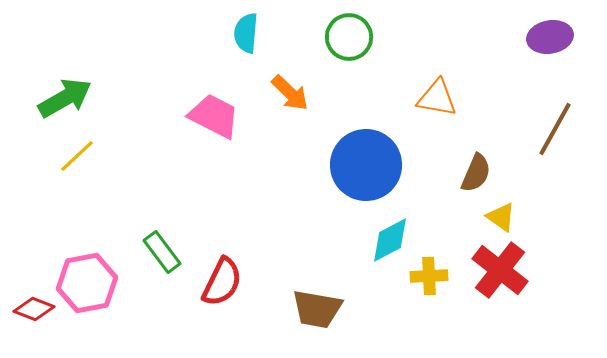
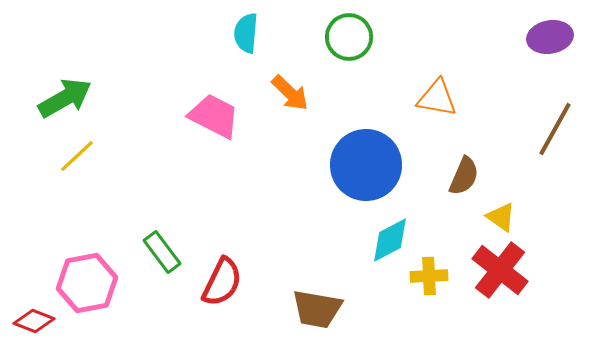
brown semicircle: moved 12 px left, 3 px down
red diamond: moved 12 px down
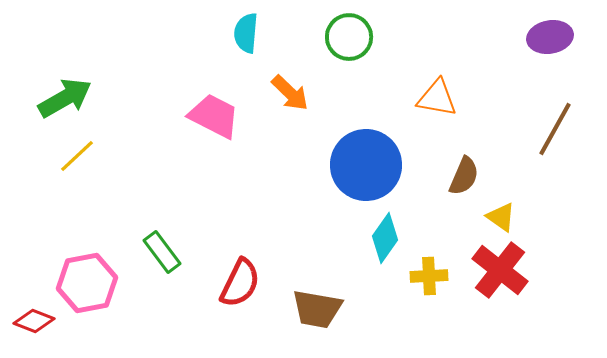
cyan diamond: moved 5 px left, 2 px up; rotated 27 degrees counterclockwise
red semicircle: moved 18 px right, 1 px down
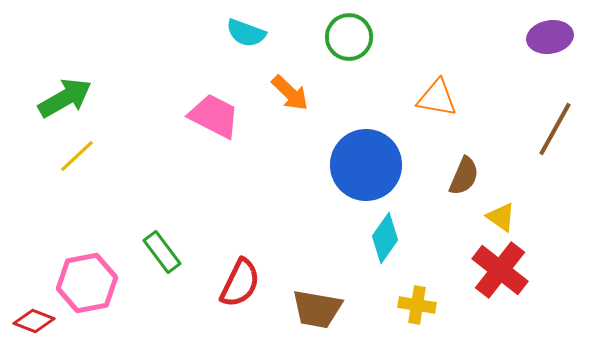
cyan semicircle: rotated 75 degrees counterclockwise
yellow cross: moved 12 px left, 29 px down; rotated 12 degrees clockwise
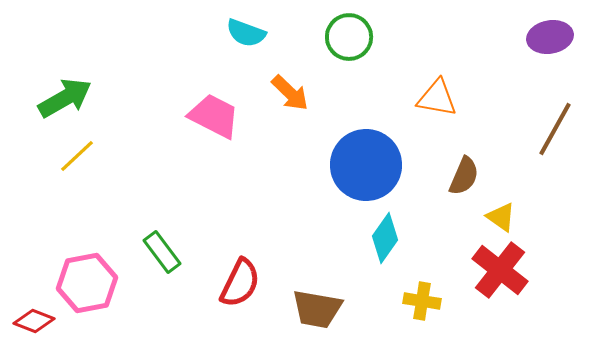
yellow cross: moved 5 px right, 4 px up
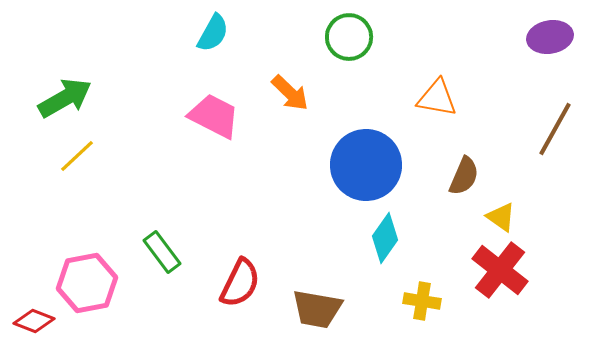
cyan semicircle: moved 33 px left; rotated 81 degrees counterclockwise
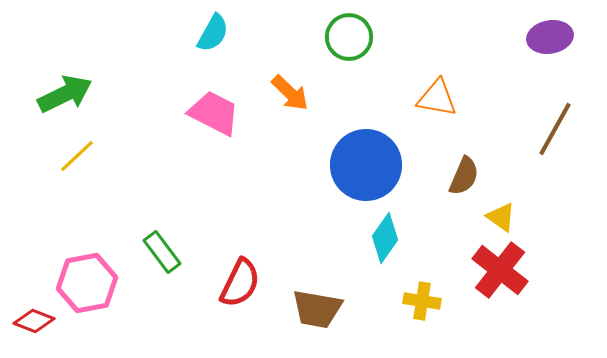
green arrow: moved 4 px up; rotated 4 degrees clockwise
pink trapezoid: moved 3 px up
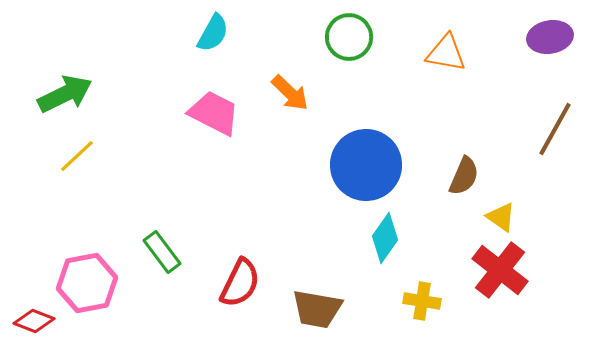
orange triangle: moved 9 px right, 45 px up
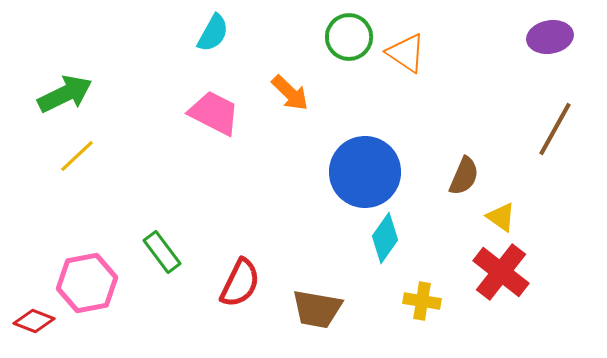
orange triangle: moved 40 px left; rotated 24 degrees clockwise
blue circle: moved 1 px left, 7 px down
red cross: moved 1 px right, 2 px down
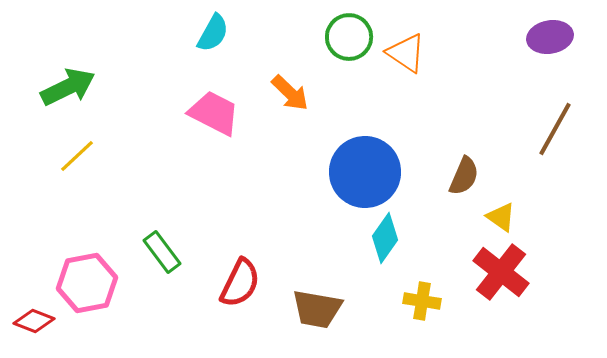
green arrow: moved 3 px right, 7 px up
